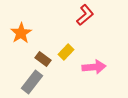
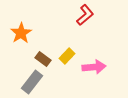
yellow rectangle: moved 1 px right, 4 px down
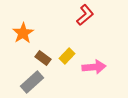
orange star: moved 2 px right
brown rectangle: moved 1 px up
gray rectangle: rotated 10 degrees clockwise
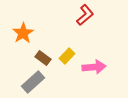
gray rectangle: moved 1 px right
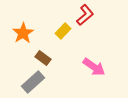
yellow rectangle: moved 4 px left, 25 px up
pink arrow: rotated 40 degrees clockwise
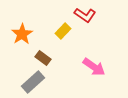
red L-shape: rotated 75 degrees clockwise
orange star: moved 1 px left, 1 px down
